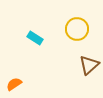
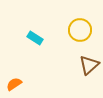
yellow circle: moved 3 px right, 1 px down
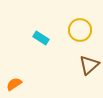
cyan rectangle: moved 6 px right
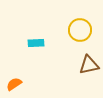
cyan rectangle: moved 5 px left, 5 px down; rotated 35 degrees counterclockwise
brown triangle: rotated 30 degrees clockwise
